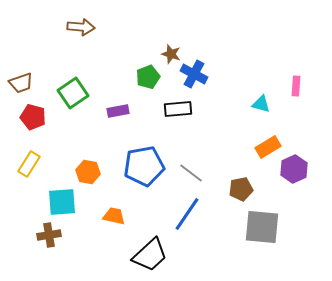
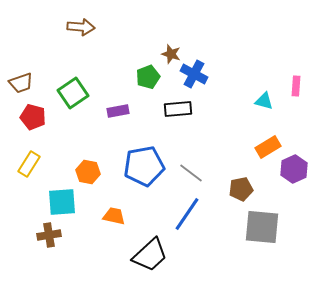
cyan triangle: moved 3 px right, 3 px up
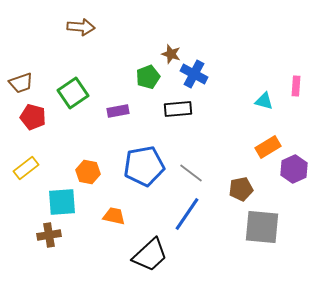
yellow rectangle: moved 3 px left, 4 px down; rotated 20 degrees clockwise
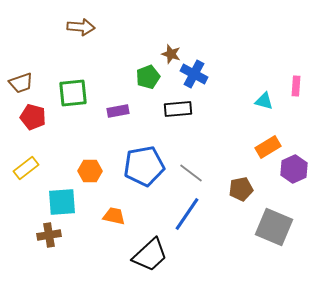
green square: rotated 28 degrees clockwise
orange hexagon: moved 2 px right, 1 px up; rotated 10 degrees counterclockwise
gray square: moved 12 px right; rotated 18 degrees clockwise
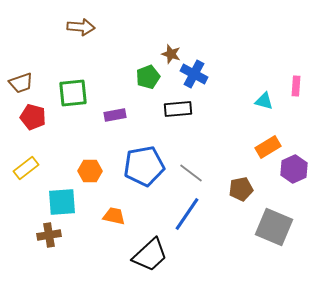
purple rectangle: moved 3 px left, 4 px down
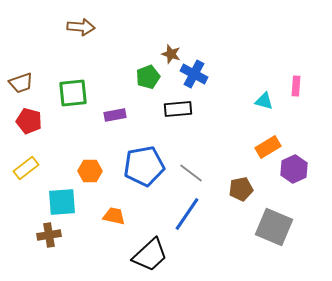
red pentagon: moved 4 px left, 4 px down
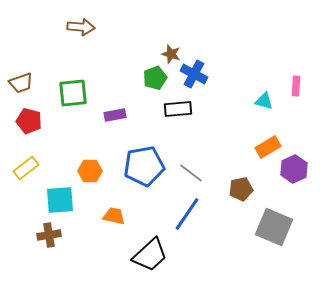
green pentagon: moved 7 px right, 1 px down
cyan square: moved 2 px left, 2 px up
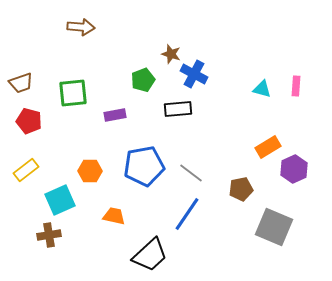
green pentagon: moved 12 px left, 2 px down
cyan triangle: moved 2 px left, 12 px up
yellow rectangle: moved 2 px down
cyan square: rotated 20 degrees counterclockwise
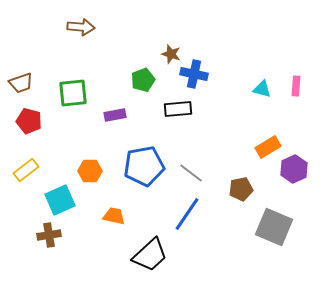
blue cross: rotated 16 degrees counterclockwise
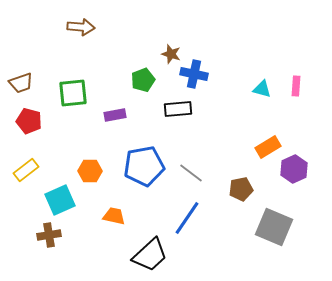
blue line: moved 4 px down
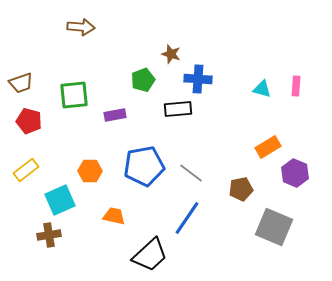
blue cross: moved 4 px right, 5 px down; rotated 8 degrees counterclockwise
green square: moved 1 px right, 2 px down
purple hexagon: moved 1 px right, 4 px down; rotated 12 degrees counterclockwise
